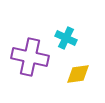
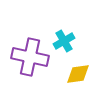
cyan cross: moved 2 px left, 3 px down; rotated 35 degrees clockwise
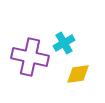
cyan cross: moved 2 px down
